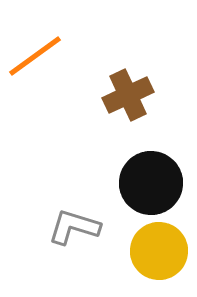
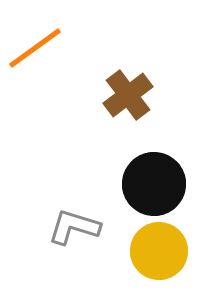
orange line: moved 8 px up
brown cross: rotated 12 degrees counterclockwise
black circle: moved 3 px right, 1 px down
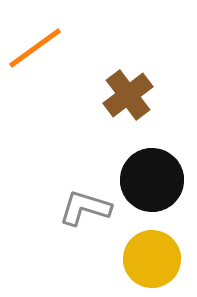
black circle: moved 2 px left, 4 px up
gray L-shape: moved 11 px right, 19 px up
yellow circle: moved 7 px left, 8 px down
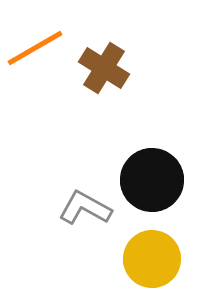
orange line: rotated 6 degrees clockwise
brown cross: moved 24 px left, 27 px up; rotated 21 degrees counterclockwise
gray L-shape: rotated 12 degrees clockwise
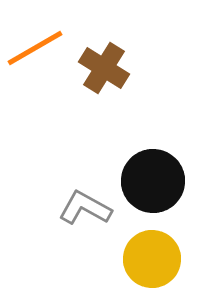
black circle: moved 1 px right, 1 px down
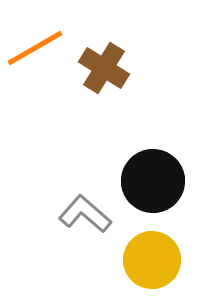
gray L-shape: moved 6 px down; rotated 12 degrees clockwise
yellow circle: moved 1 px down
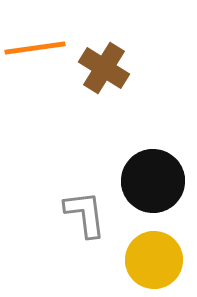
orange line: rotated 22 degrees clockwise
gray L-shape: rotated 42 degrees clockwise
yellow circle: moved 2 px right
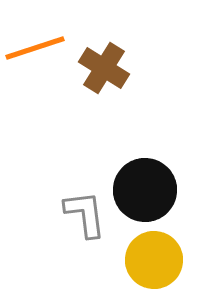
orange line: rotated 10 degrees counterclockwise
black circle: moved 8 px left, 9 px down
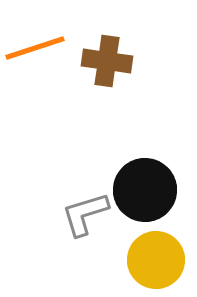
brown cross: moved 3 px right, 7 px up; rotated 24 degrees counterclockwise
gray L-shape: rotated 100 degrees counterclockwise
yellow circle: moved 2 px right
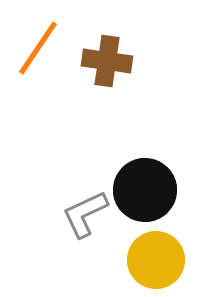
orange line: moved 3 px right; rotated 38 degrees counterclockwise
gray L-shape: rotated 8 degrees counterclockwise
